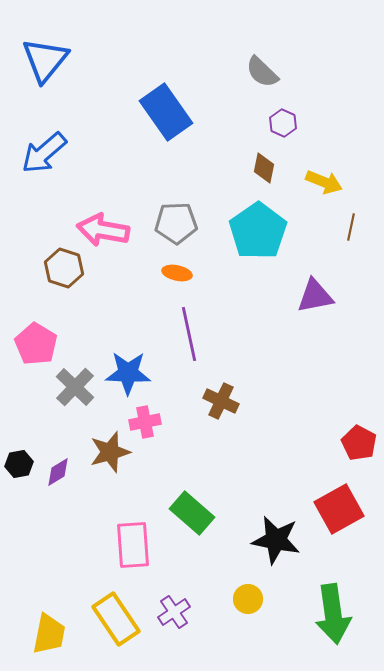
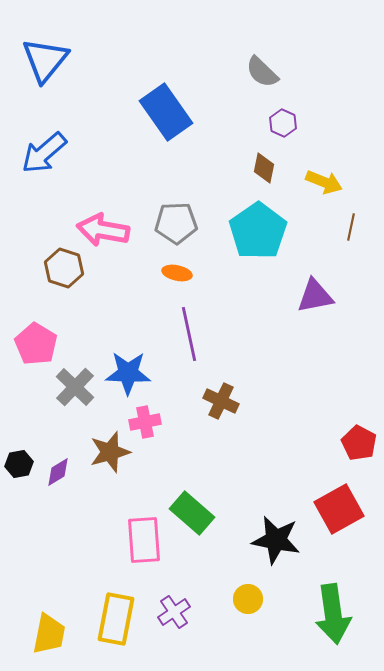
pink rectangle: moved 11 px right, 5 px up
yellow rectangle: rotated 45 degrees clockwise
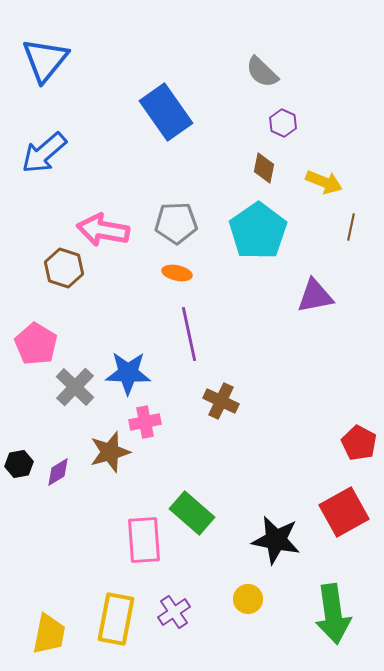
red square: moved 5 px right, 3 px down
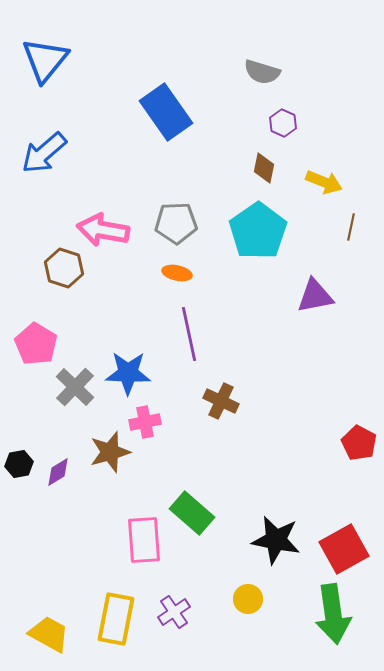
gray semicircle: rotated 27 degrees counterclockwise
red square: moved 37 px down
yellow trapezoid: rotated 72 degrees counterclockwise
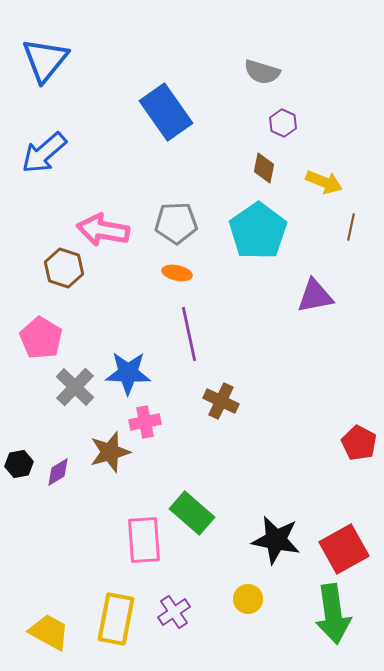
pink pentagon: moved 5 px right, 6 px up
yellow trapezoid: moved 2 px up
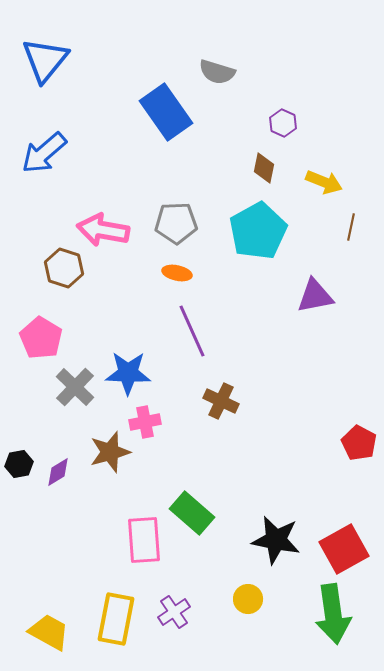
gray semicircle: moved 45 px left
cyan pentagon: rotated 6 degrees clockwise
purple line: moved 3 px right, 3 px up; rotated 12 degrees counterclockwise
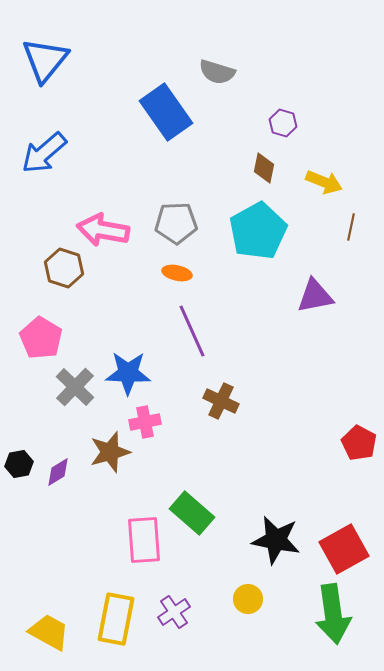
purple hexagon: rotated 8 degrees counterclockwise
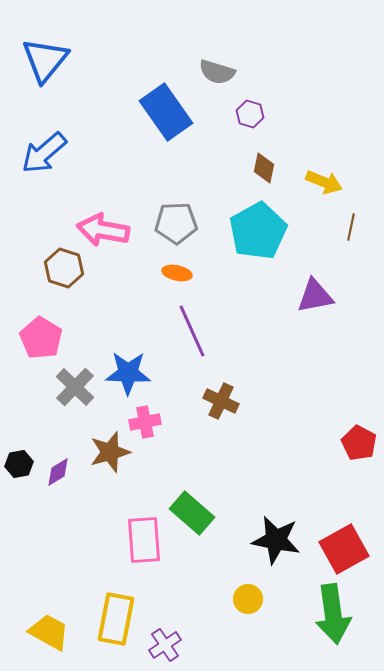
purple hexagon: moved 33 px left, 9 px up
purple cross: moved 9 px left, 33 px down
